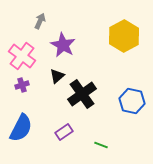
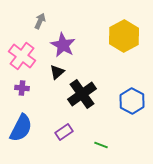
black triangle: moved 4 px up
purple cross: moved 3 px down; rotated 24 degrees clockwise
blue hexagon: rotated 15 degrees clockwise
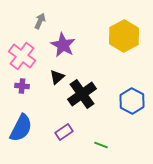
black triangle: moved 5 px down
purple cross: moved 2 px up
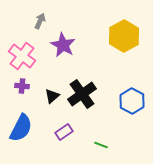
black triangle: moved 5 px left, 19 px down
